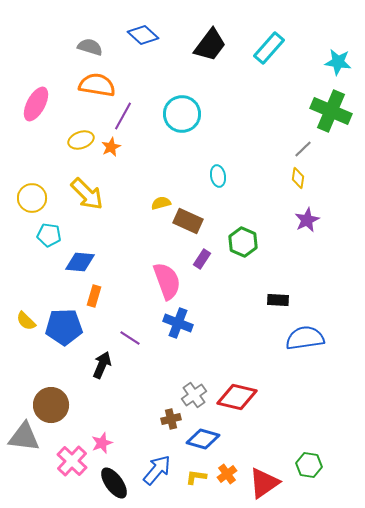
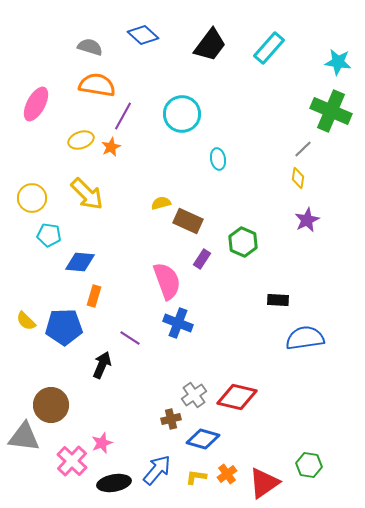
cyan ellipse at (218, 176): moved 17 px up
black ellipse at (114, 483): rotated 64 degrees counterclockwise
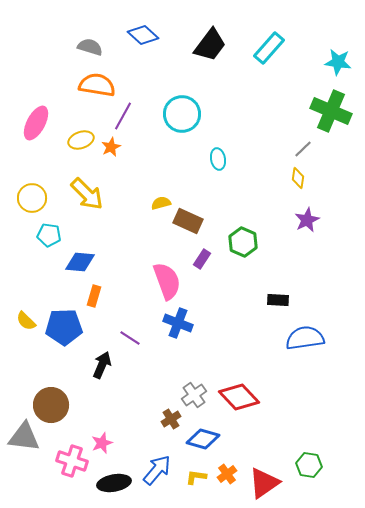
pink ellipse at (36, 104): moved 19 px down
red diamond at (237, 397): moved 2 px right; rotated 33 degrees clockwise
brown cross at (171, 419): rotated 18 degrees counterclockwise
pink cross at (72, 461): rotated 24 degrees counterclockwise
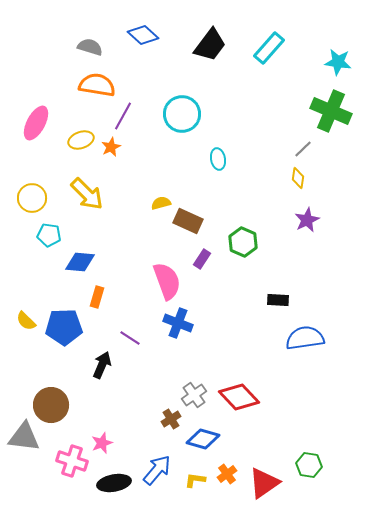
orange rectangle at (94, 296): moved 3 px right, 1 px down
yellow L-shape at (196, 477): moved 1 px left, 3 px down
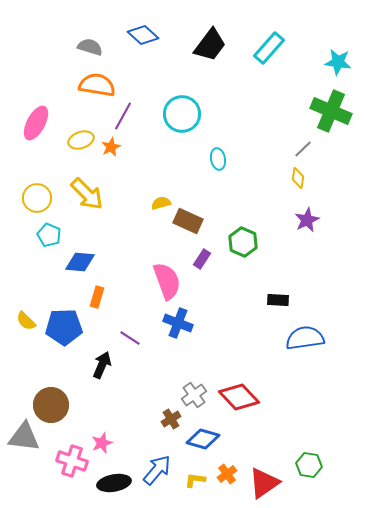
yellow circle at (32, 198): moved 5 px right
cyan pentagon at (49, 235): rotated 15 degrees clockwise
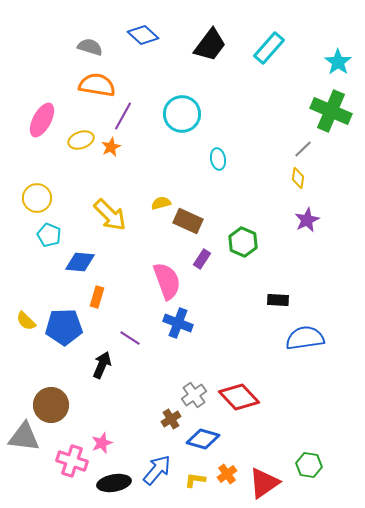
cyan star at (338, 62): rotated 28 degrees clockwise
pink ellipse at (36, 123): moved 6 px right, 3 px up
yellow arrow at (87, 194): moved 23 px right, 21 px down
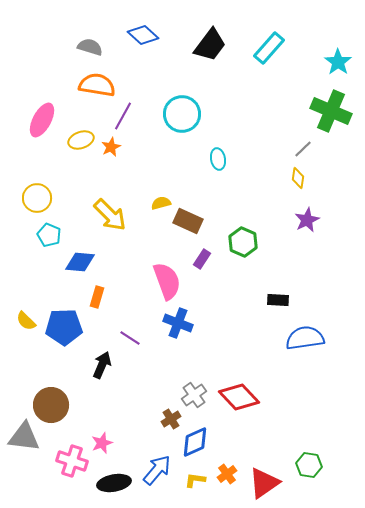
blue diamond at (203, 439): moved 8 px left, 3 px down; rotated 40 degrees counterclockwise
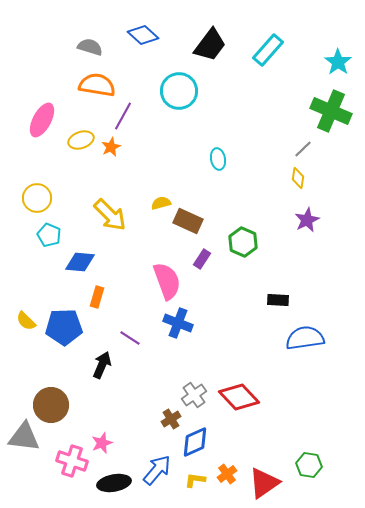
cyan rectangle at (269, 48): moved 1 px left, 2 px down
cyan circle at (182, 114): moved 3 px left, 23 px up
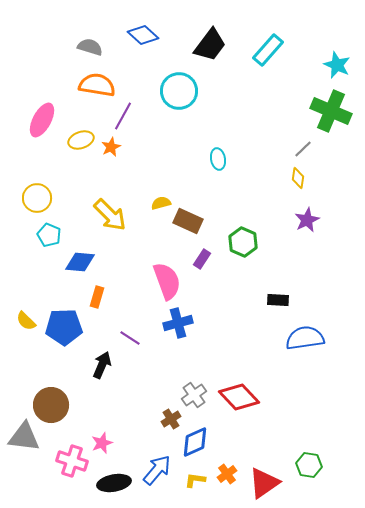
cyan star at (338, 62): moved 1 px left, 3 px down; rotated 12 degrees counterclockwise
blue cross at (178, 323): rotated 36 degrees counterclockwise
